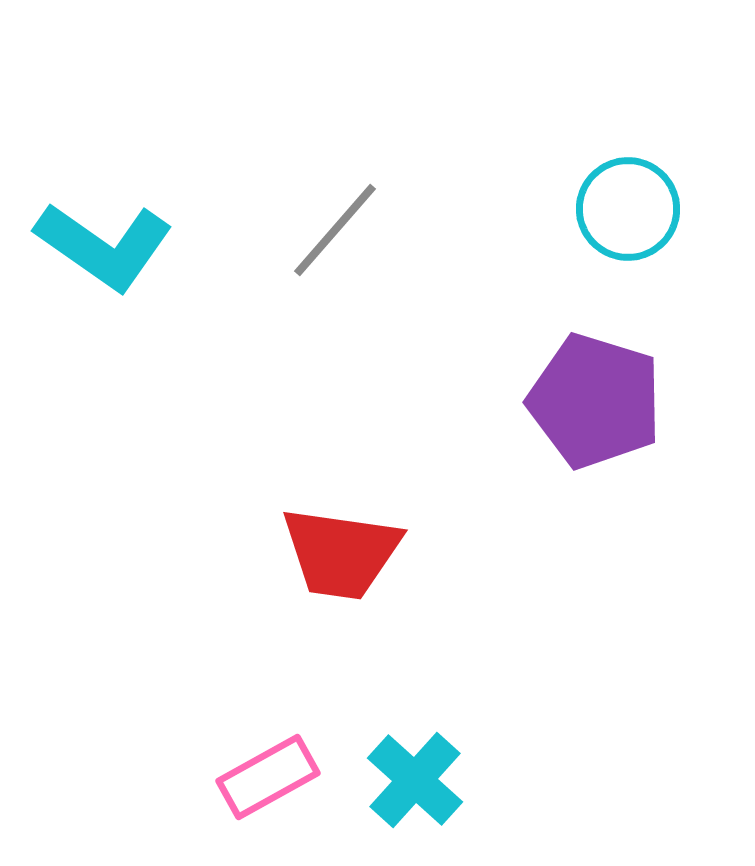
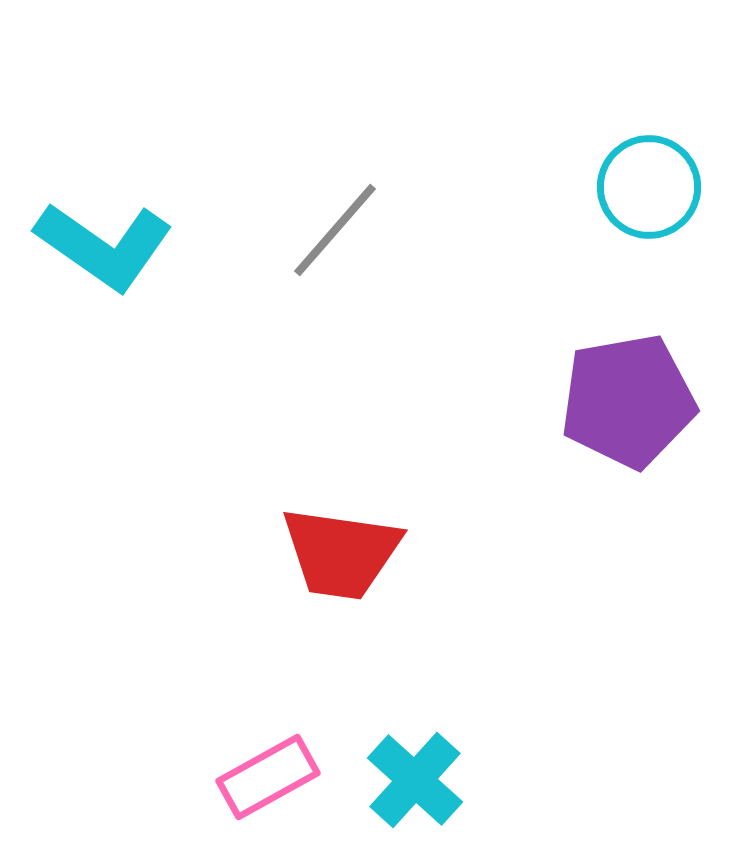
cyan circle: moved 21 px right, 22 px up
purple pentagon: moved 33 px right; rotated 27 degrees counterclockwise
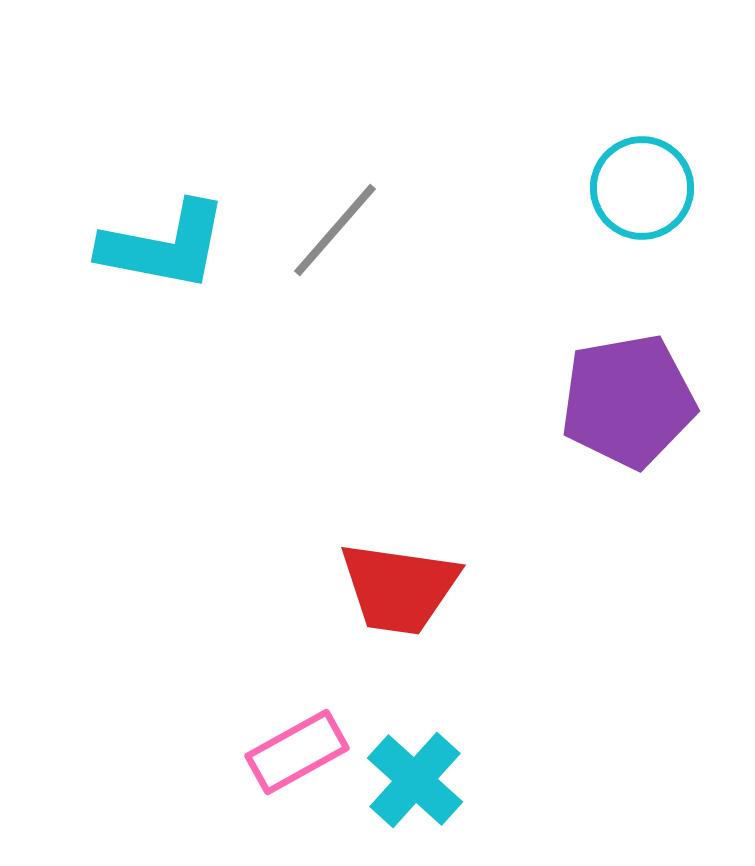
cyan circle: moved 7 px left, 1 px down
cyan L-shape: moved 60 px right; rotated 24 degrees counterclockwise
red trapezoid: moved 58 px right, 35 px down
pink rectangle: moved 29 px right, 25 px up
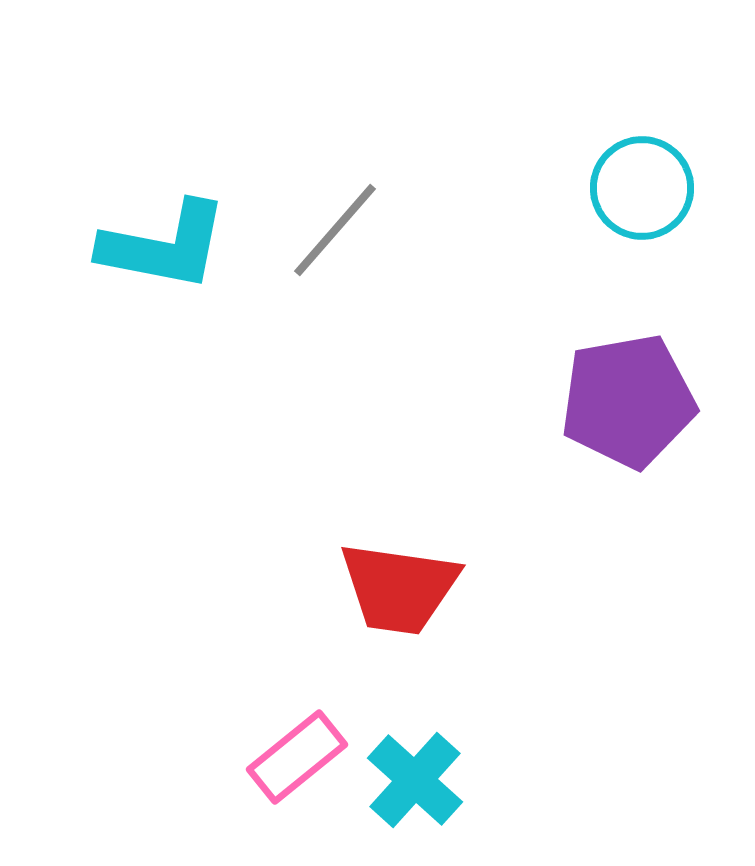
pink rectangle: moved 5 px down; rotated 10 degrees counterclockwise
